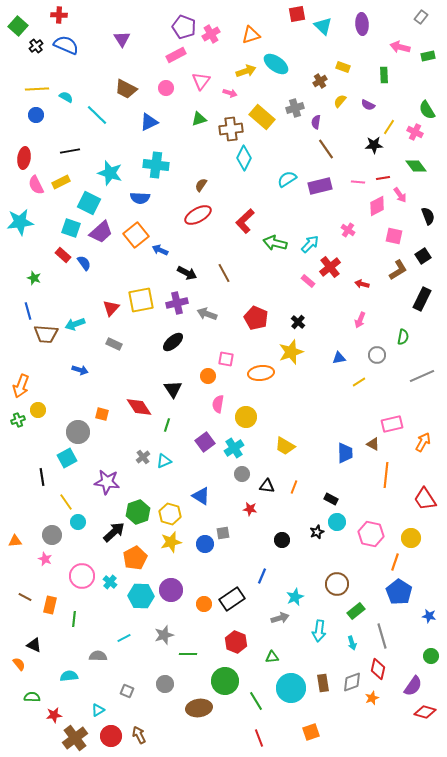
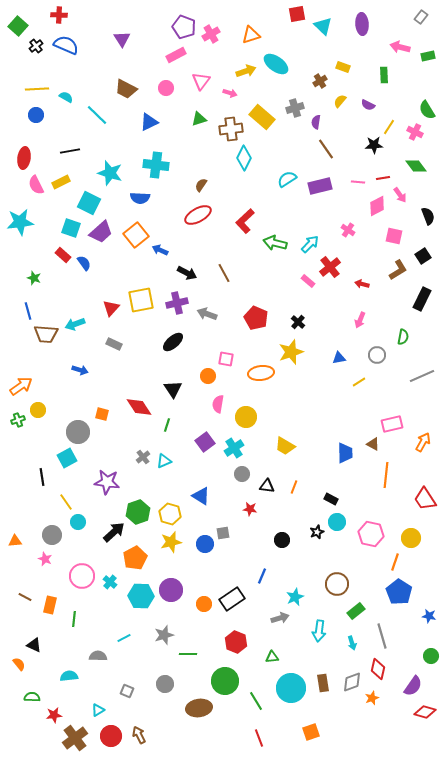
orange arrow at (21, 386): rotated 145 degrees counterclockwise
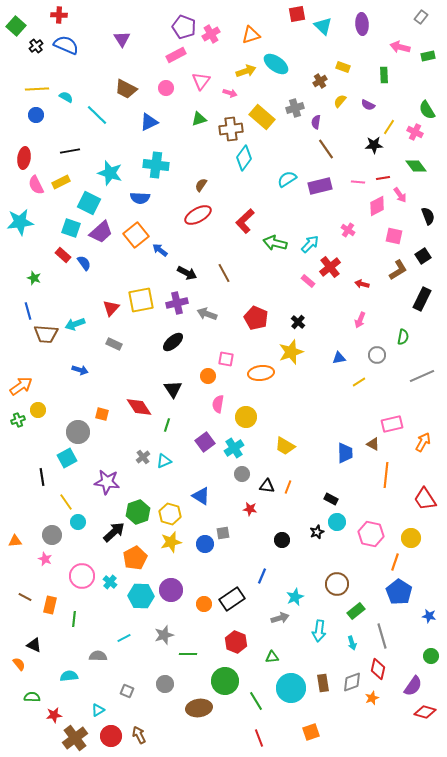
green square at (18, 26): moved 2 px left
cyan diamond at (244, 158): rotated 10 degrees clockwise
blue arrow at (160, 250): rotated 14 degrees clockwise
orange line at (294, 487): moved 6 px left
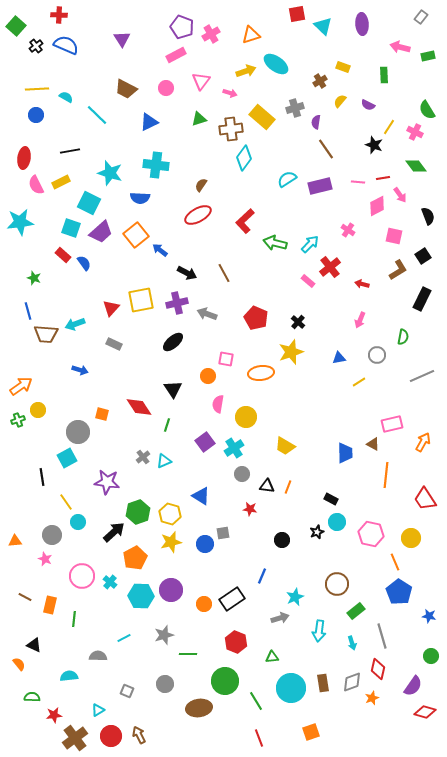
purple pentagon at (184, 27): moved 2 px left
black star at (374, 145): rotated 24 degrees clockwise
orange line at (395, 562): rotated 42 degrees counterclockwise
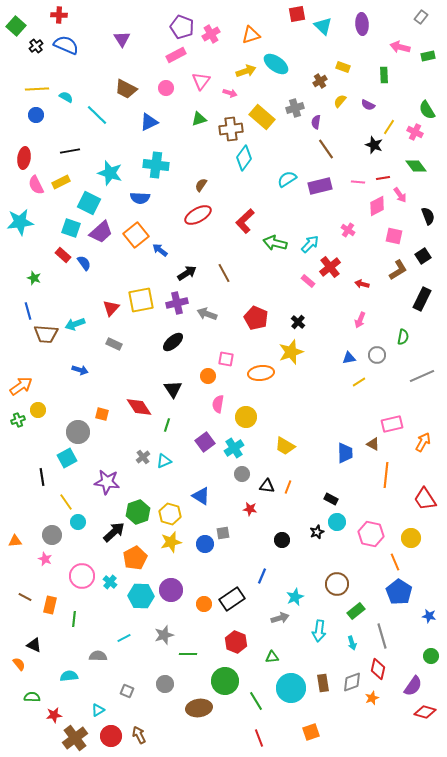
black arrow at (187, 273): rotated 60 degrees counterclockwise
blue triangle at (339, 358): moved 10 px right
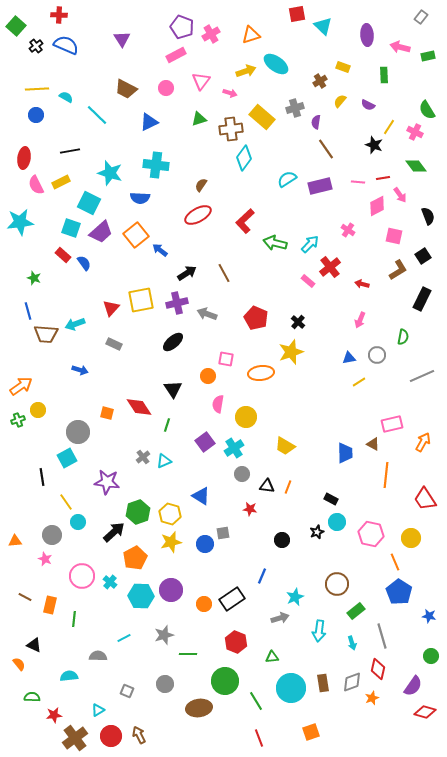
purple ellipse at (362, 24): moved 5 px right, 11 px down
orange square at (102, 414): moved 5 px right, 1 px up
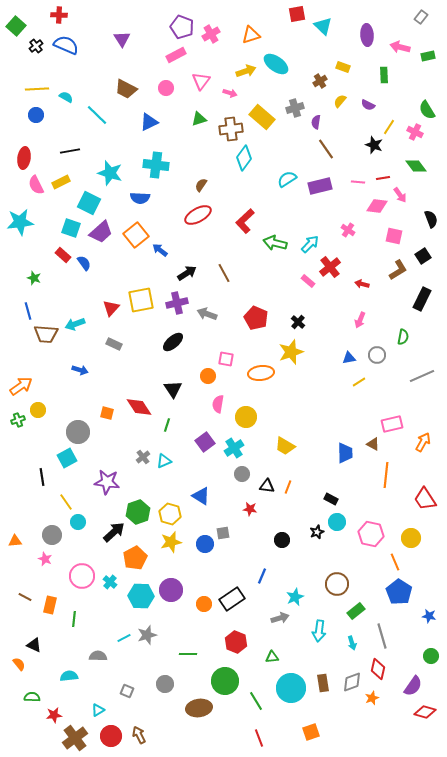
pink diamond at (377, 206): rotated 35 degrees clockwise
black semicircle at (428, 216): moved 3 px right, 3 px down
gray star at (164, 635): moved 17 px left
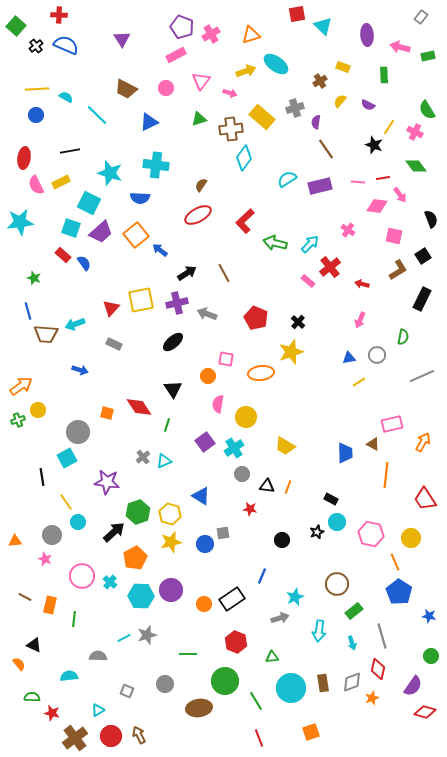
green rectangle at (356, 611): moved 2 px left
red star at (54, 715): moved 2 px left, 2 px up; rotated 21 degrees clockwise
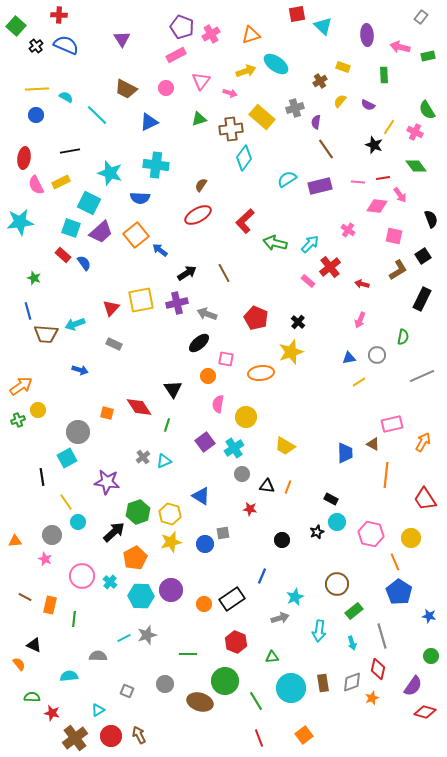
black ellipse at (173, 342): moved 26 px right, 1 px down
brown ellipse at (199, 708): moved 1 px right, 6 px up; rotated 25 degrees clockwise
orange square at (311, 732): moved 7 px left, 3 px down; rotated 18 degrees counterclockwise
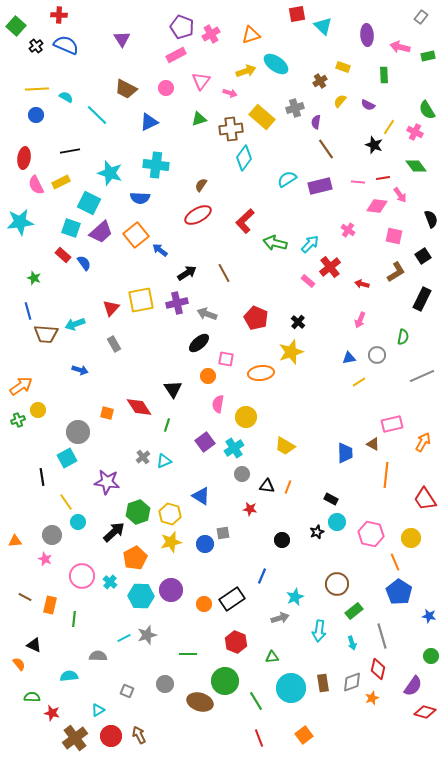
brown L-shape at (398, 270): moved 2 px left, 2 px down
gray rectangle at (114, 344): rotated 35 degrees clockwise
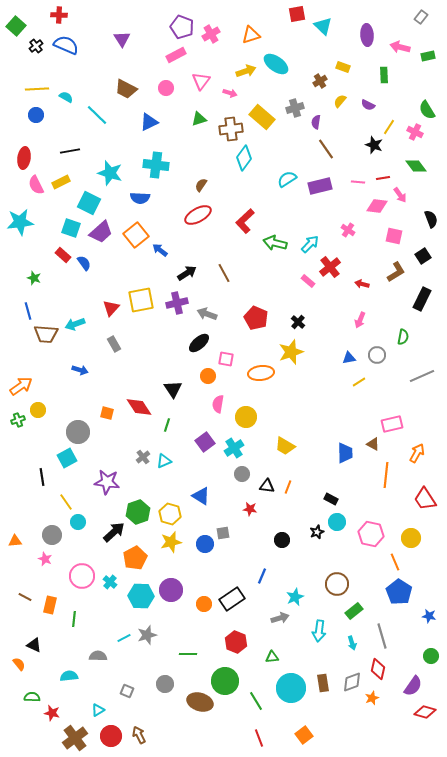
orange arrow at (423, 442): moved 6 px left, 11 px down
